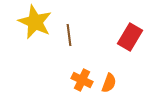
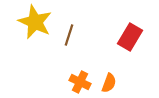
brown line: rotated 25 degrees clockwise
orange cross: moved 2 px left, 2 px down
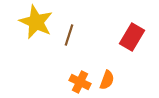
yellow star: moved 1 px right
red rectangle: moved 2 px right
orange semicircle: moved 2 px left, 3 px up
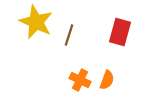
red rectangle: moved 12 px left, 5 px up; rotated 16 degrees counterclockwise
orange cross: moved 2 px up
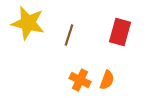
yellow star: moved 8 px left, 1 px down; rotated 12 degrees counterclockwise
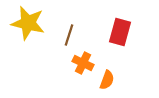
orange cross: moved 3 px right, 17 px up
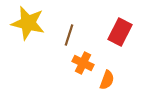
red rectangle: rotated 12 degrees clockwise
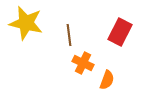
yellow star: moved 2 px left
brown line: rotated 25 degrees counterclockwise
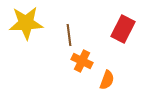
yellow star: rotated 16 degrees counterclockwise
red rectangle: moved 3 px right, 3 px up
orange cross: moved 1 px left, 2 px up
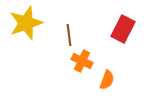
yellow star: rotated 16 degrees counterclockwise
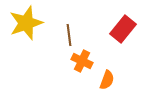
red rectangle: rotated 12 degrees clockwise
